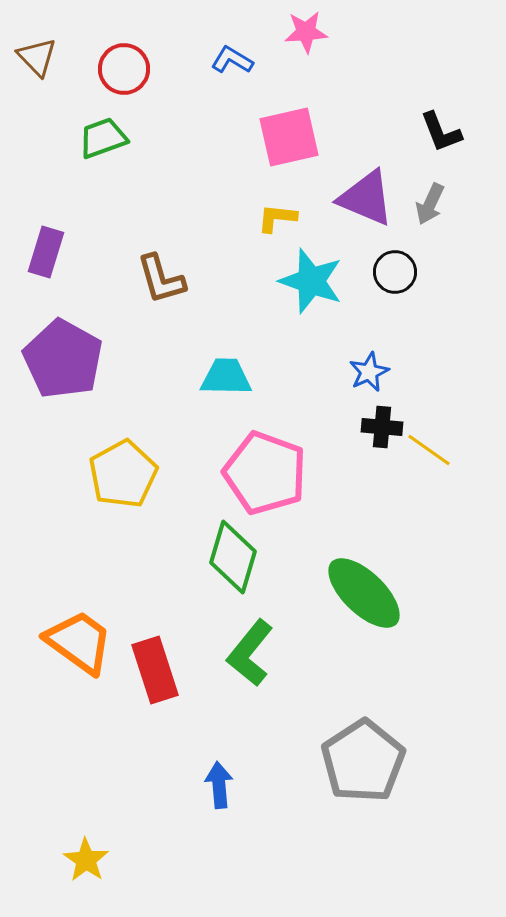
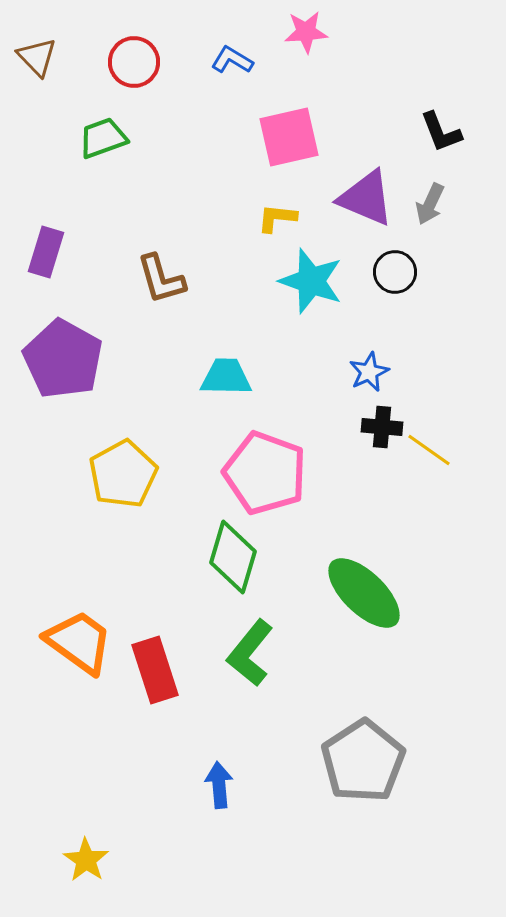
red circle: moved 10 px right, 7 px up
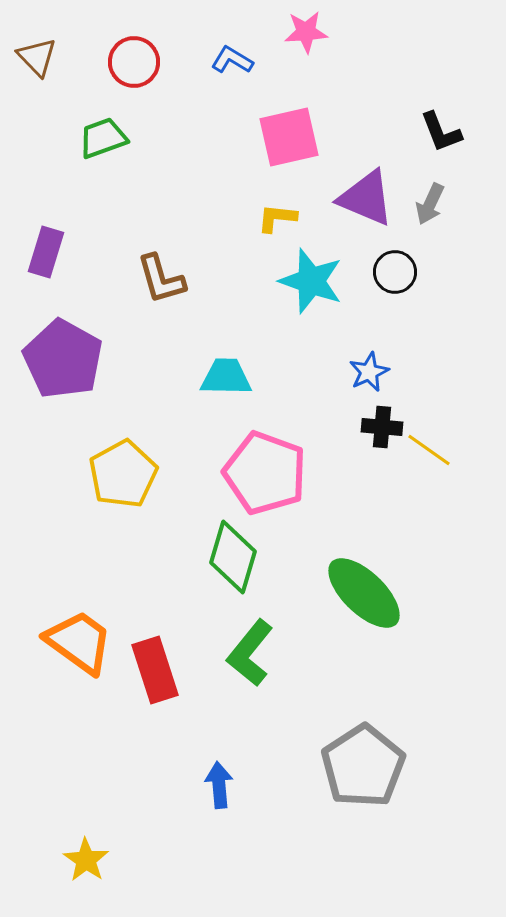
gray pentagon: moved 5 px down
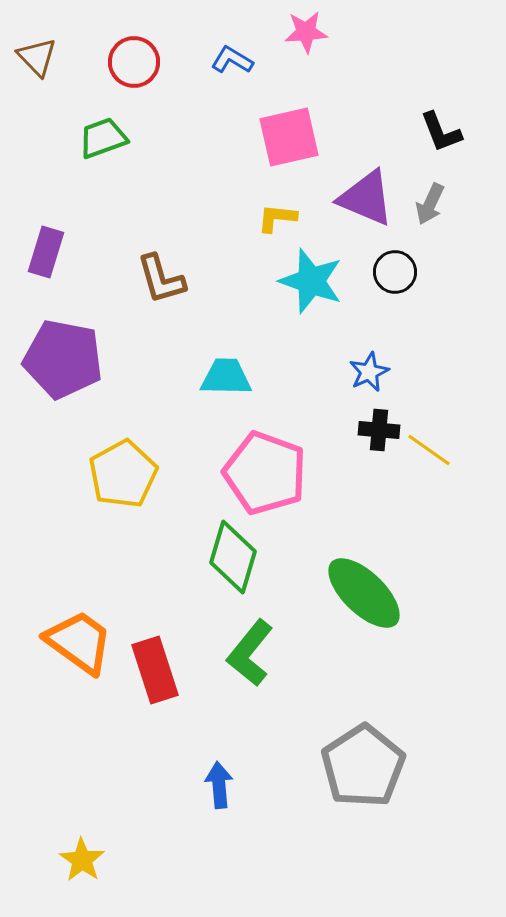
purple pentagon: rotated 18 degrees counterclockwise
black cross: moved 3 px left, 3 px down
yellow star: moved 4 px left
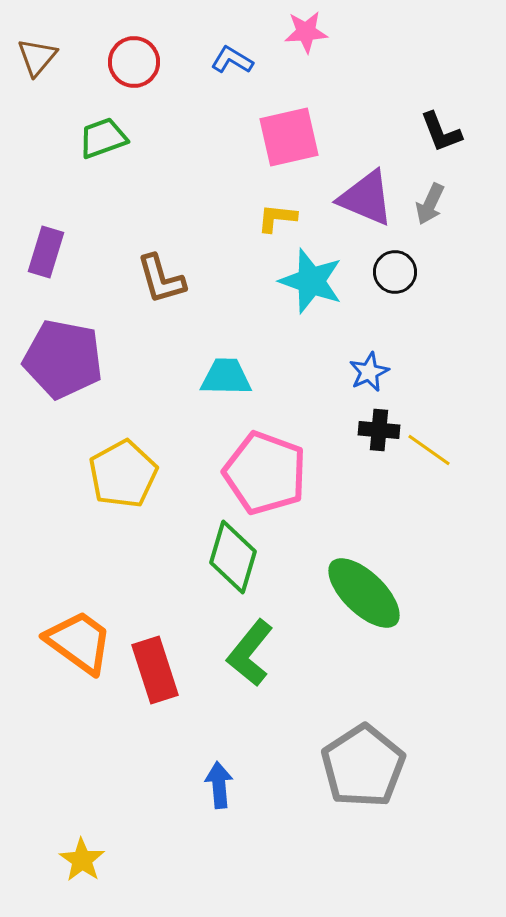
brown triangle: rotated 24 degrees clockwise
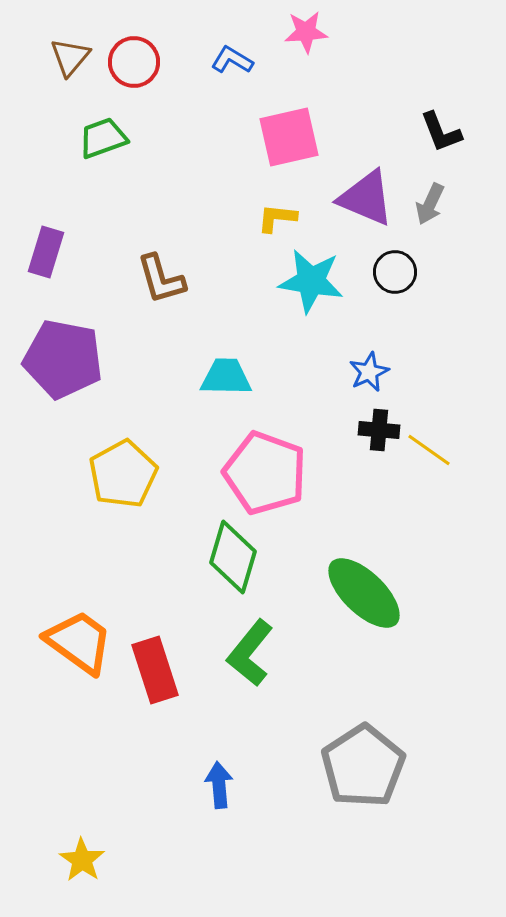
brown triangle: moved 33 px right
cyan star: rotated 10 degrees counterclockwise
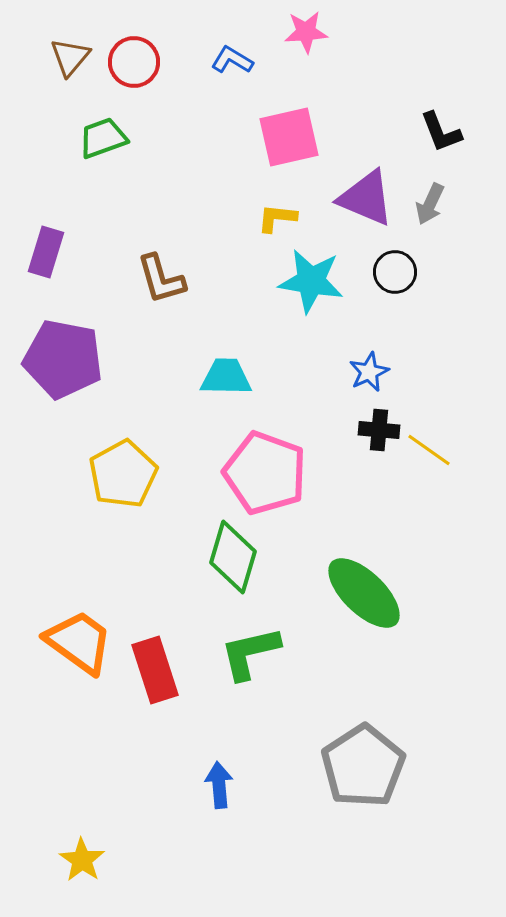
green L-shape: rotated 38 degrees clockwise
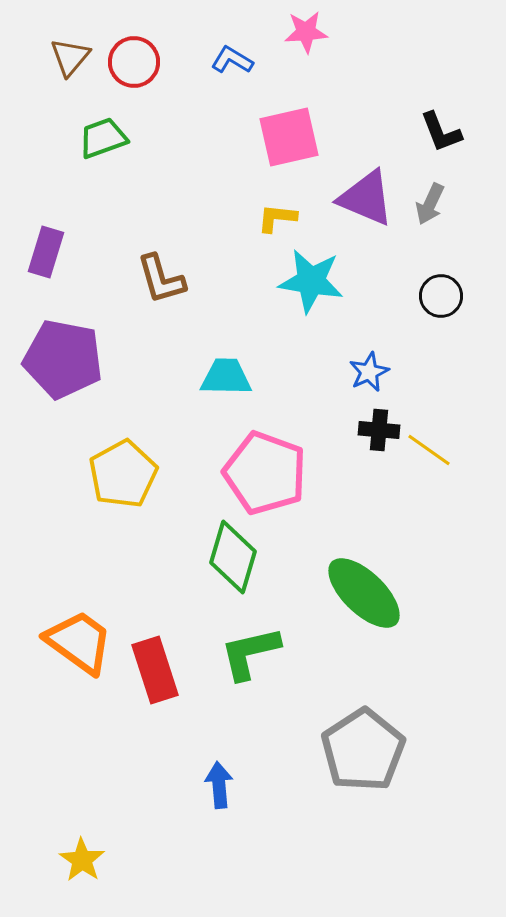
black circle: moved 46 px right, 24 px down
gray pentagon: moved 16 px up
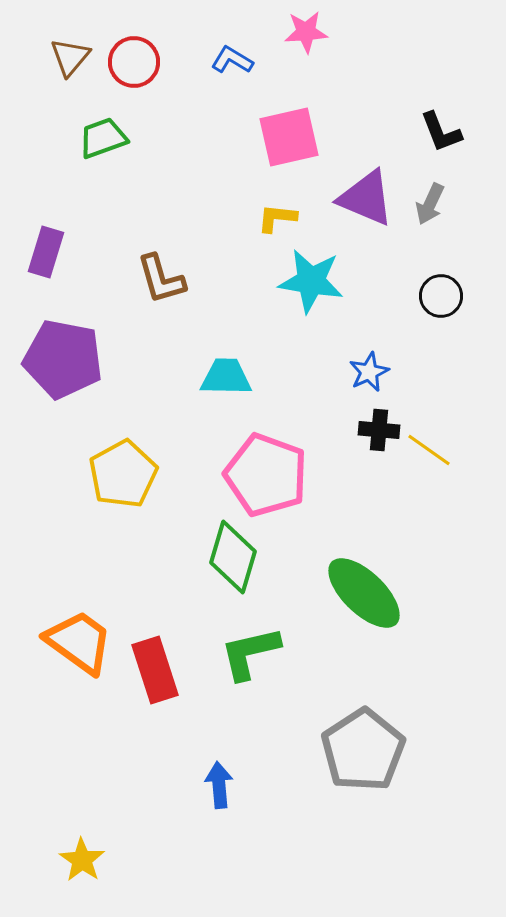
pink pentagon: moved 1 px right, 2 px down
